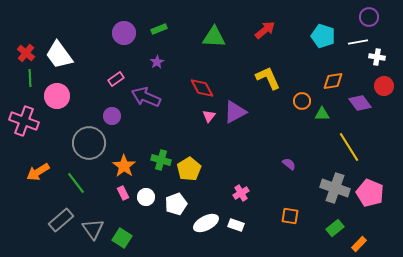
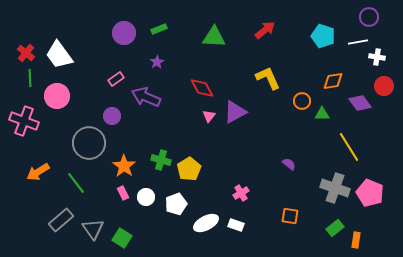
orange rectangle at (359, 244): moved 3 px left, 4 px up; rotated 35 degrees counterclockwise
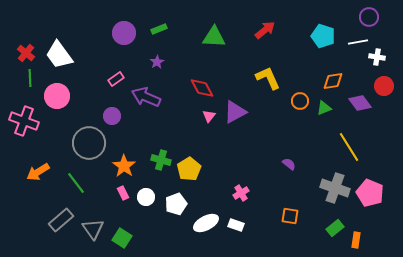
orange circle at (302, 101): moved 2 px left
green triangle at (322, 114): moved 2 px right, 6 px up; rotated 21 degrees counterclockwise
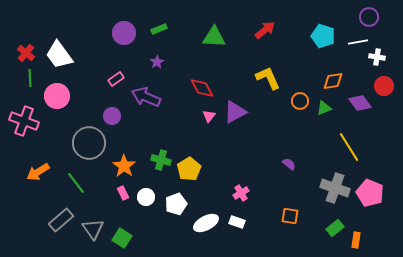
white rectangle at (236, 225): moved 1 px right, 3 px up
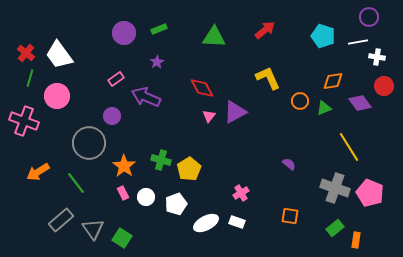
green line at (30, 78): rotated 18 degrees clockwise
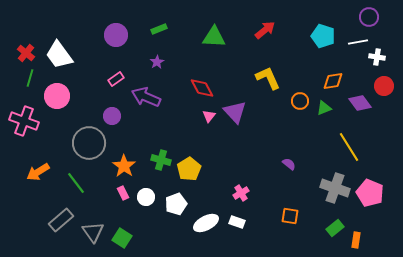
purple circle at (124, 33): moved 8 px left, 2 px down
purple triangle at (235, 112): rotated 45 degrees counterclockwise
gray triangle at (93, 229): moved 3 px down
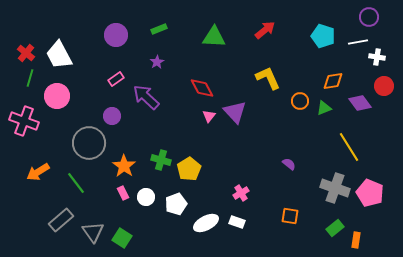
white trapezoid at (59, 55): rotated 8 degrees clockwise
purple arrow at (146, 97): rotated 20 degrees clockwise
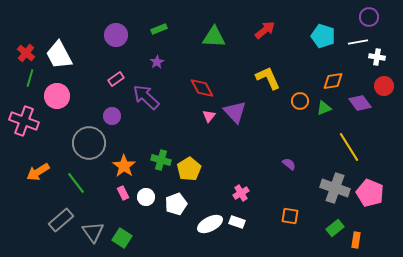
white ellipse at (206, 223): moved 4 px right, 1 px down
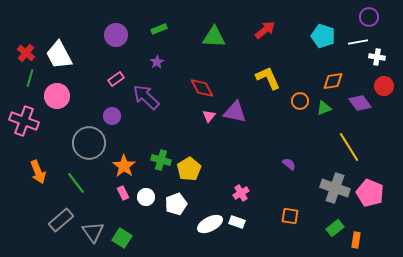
purple triangle at (235, 112): rotated 35 degrees counterclockwise
orange arrow at (38, 172): rotated 80 degrees counterclockwise
